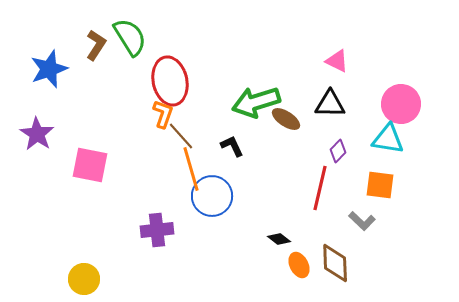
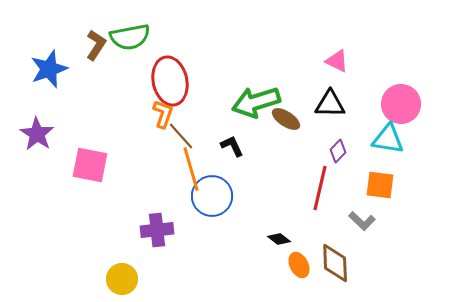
green semicircle: rotated 111 degrees clockwise
yellow circle: moved 38 px right
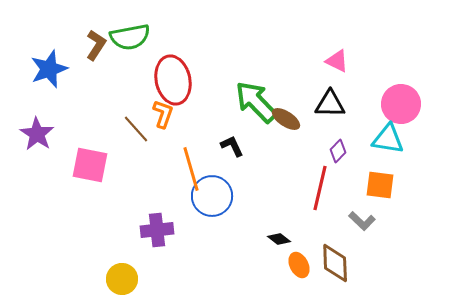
red ellipse: moved 3 px right, 1 px up
green arrow: rotated 63 degrees clockwise
brown line: moved 45 px left, 7 px up
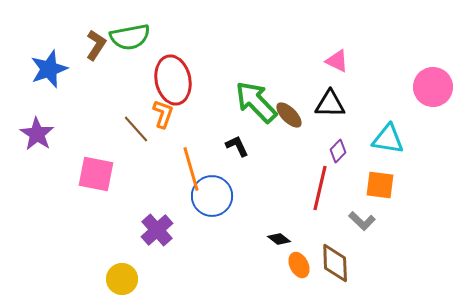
pink circle: moved 32 px right, 17 px up
brown ellipse: moved 3 px right, 4 px up; rotated 12 degrees clockwise
black L-shape: moved 5 px right
pink square: moved 6 px right, 9 px down
purple cross: rotated 36 degrees counterclockwise
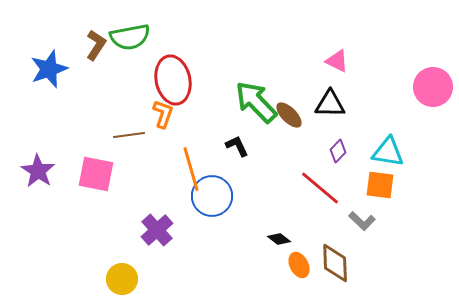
brown line: moved 7 px left, 6 px down; rotated 56 degrees counterclockwise
purple star: moved 1 px right, 37 px down
cyan triangle: moved 13 px down
red line: rotated 63 degrees counterclockwise
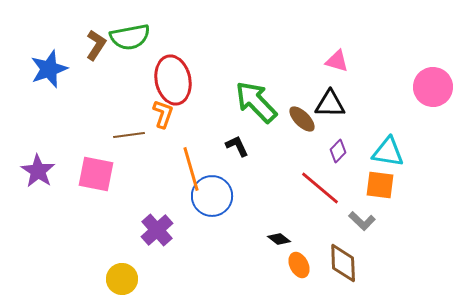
pink triangle: rotated 10 degrees counterclockwise
brown ellipse: moved 13 px right, 4 px down
brown diamond: moved 8 px right
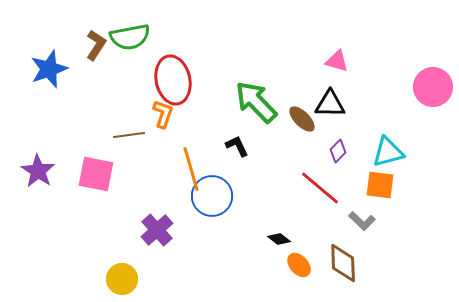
cyan triangle: rotated 24 degrees counterclockwise
orange ellipse: rotated 15 degrees counterclockwise
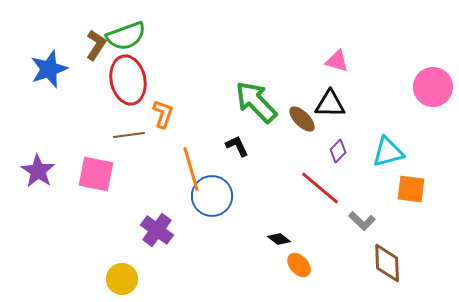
green semicircle: moved 4 px left, 1 px up; rotated 9 degrees counterclockwise
red ellipse: moved 45 px left
orange square: moved 31 px right, 4 px down
purple cross: rotated 12 degrees counterclockwise
brown diamond: moved 44 px right
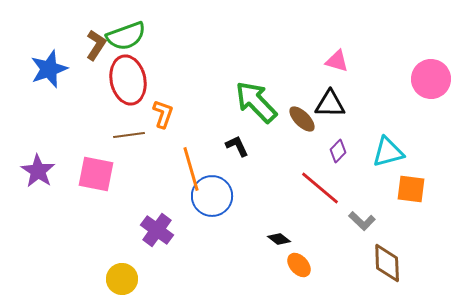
pink circle: moved 2 px left, 8 px up
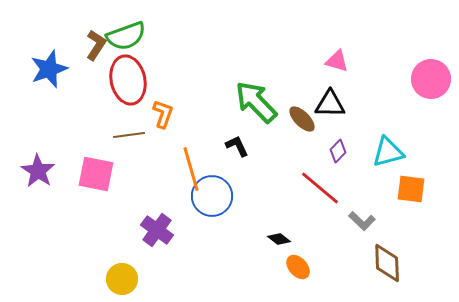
orange ellipse: moved 1 px left, 2 px down
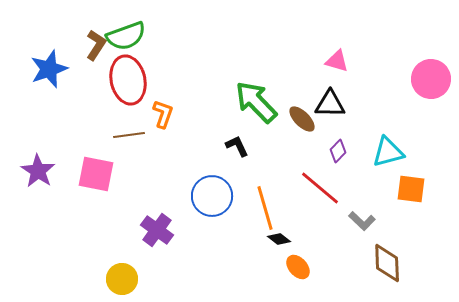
orange line: moved 74 px right, 39 px down
